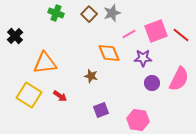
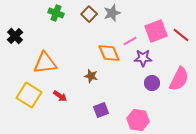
pink line: moved 1 px right, 7 px down
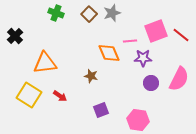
pink line: rotated 24 degrees clockwise
purple circle: moved 1 px left
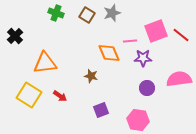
brown square: moved 2 px left, 1 px down; rotated 14 degrees counterclockwise
pink semicircle: rotated 125 degrees counterclockwise
purple circle: moved 4 px left, 5 px down
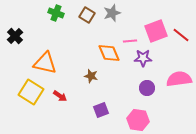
orange triangle: rotated 20 degrees clockwise
yellow square: moved 2 px right, 3 px up
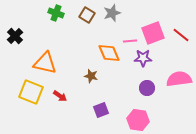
pink square: moved 3 px left, 2 px down
yellow square: rotated 10 degrees counterclockwise
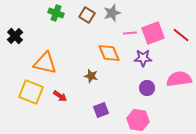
pink line: moved 8 px up
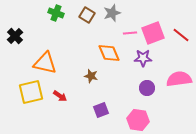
yellow square: rotated 35 degrees counterclockwise
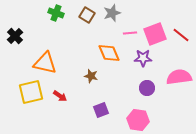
pink square: moved 2 px right, 1 px down
pink semicircle: moved 2 px up
